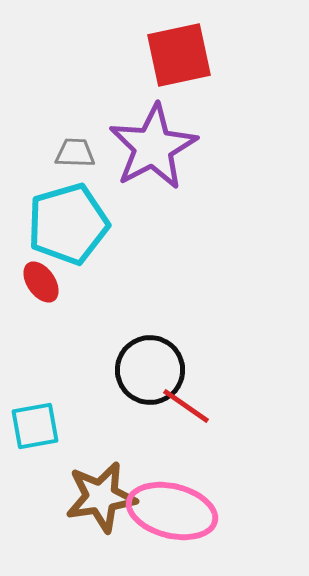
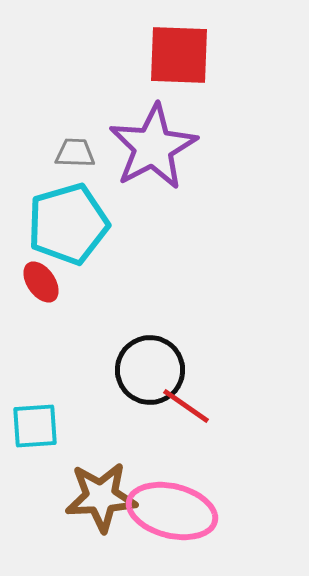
red square: rotated 14 degrees clockwise
cyan square: rotated 6 degrees clockwise
brown star: rotated 6 degrees clockwise
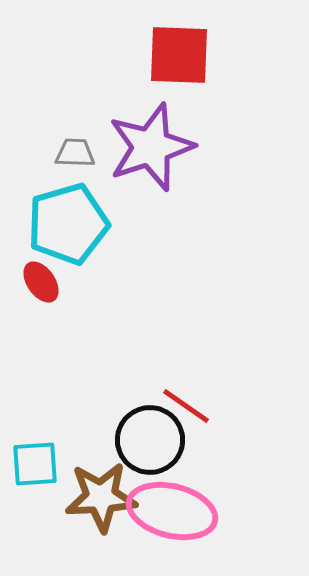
purple star: moved 2 px left; rotated 10 degrees clockwise
black circle: moved 70 px down
cyan square: moved 38 px down
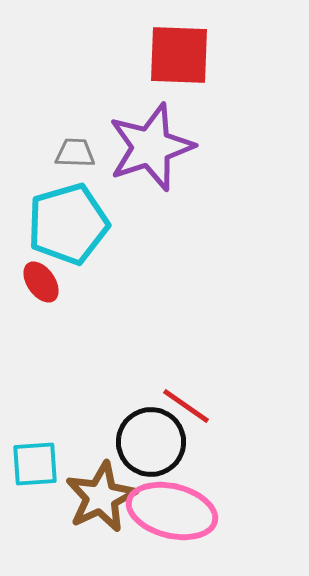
black circle: moved 1 px right, 2 px down
brown star: rotated 22 degrees counterclockwise
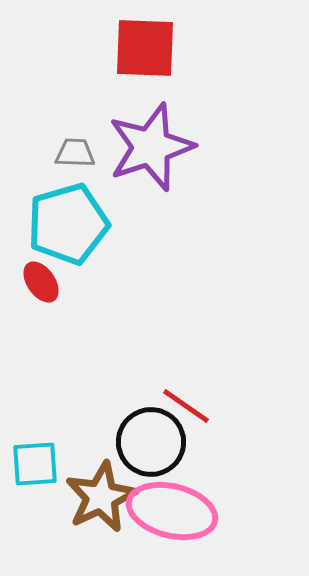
red square: moved 34 px left, 7 px up
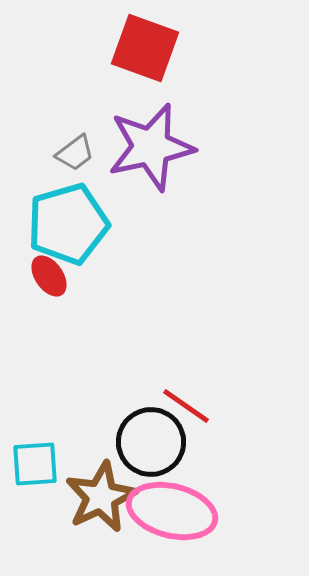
red square: rotated 18 degrees clockwise
purple star: rotated 6 degrees clockwise
gray trapezoid: rotated 141 degrees clockwise
red ellipse: moved 8 px right, 6 px up
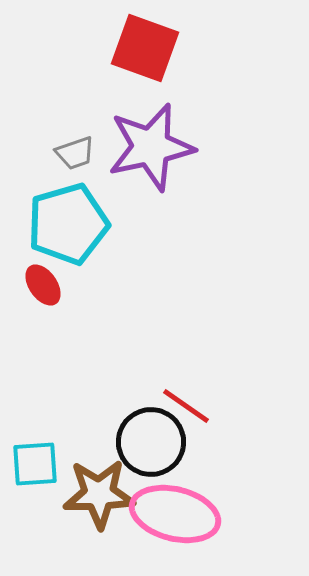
gray trapezoid: rotated 18 degrees clockwise
red ellipse: moved 6 px left, 9 px down
brown star: moved 2 px left, 3 px up; rotated 24 degrees clockwise
pink ellipse: moved 3 px right, 3 px down
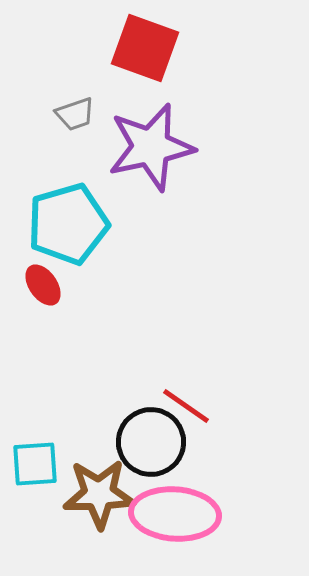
gray trapezoid: moved 39 px up
pink ellipse: rotated 10 degrees counterclockwise
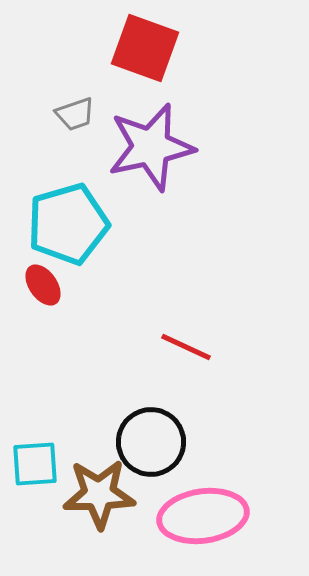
red line: moved 59 px up; rotated 10 degrees counterclockwise
pink ellipse: moved 28 px right, 2 px down; rotated 12 degrees counterclockwise
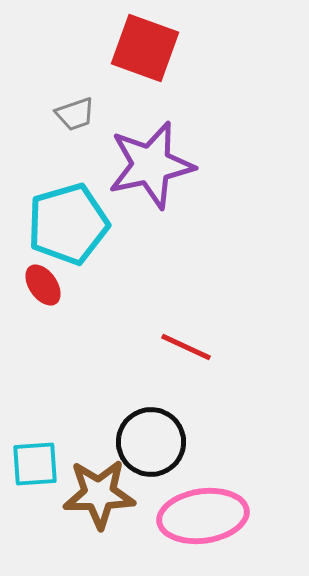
purple star: moved 18 px down
